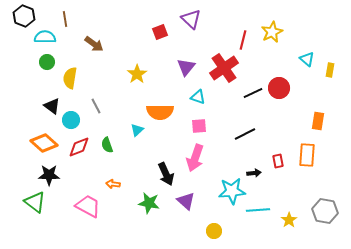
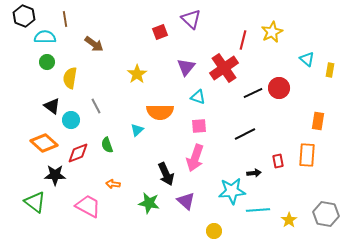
red diamond at (79, 147): moved 1 px left, 6 px down
black star at (49, 175): moved 6 px right
gray hexagon at (325, 211): moved 1 px right, 3 px down
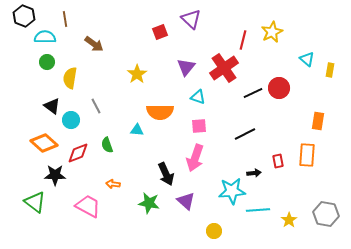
cyan triangle at (137, 130): rotated 48 degrees clockwise
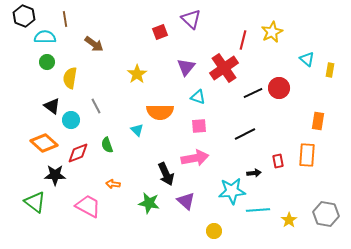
cyan triangle at (137, 130): rotated 40 degrees clockwise
pink arrow at (195, 158): rotated 120 degrees counterclockwise
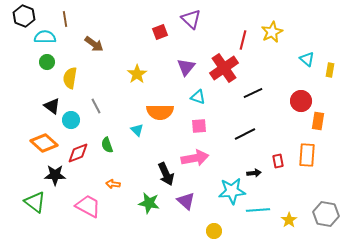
red circle at (279, 88): moved 22 px right, 13 px down
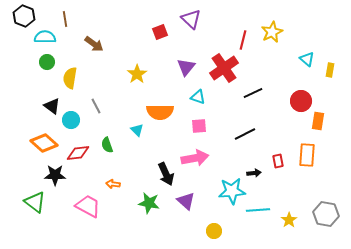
red diamond at (78, 153): rotated 15 degrees clockwise
